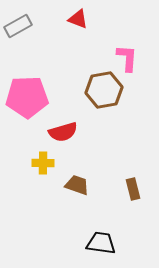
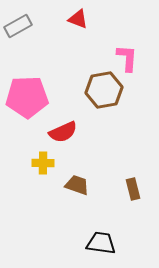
red semicircle: rotated 8 degrees counterclockwise
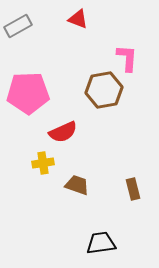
pink pentagon: moved 1 px right, 4 px up
yellow cross: rotated 10 degrees counterclockwise
black trapezoid: rotated 16 degrees counterclockwise
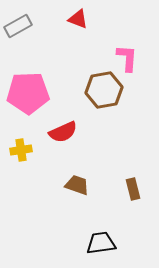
yellow cross: moved 22 px left, 13 px up
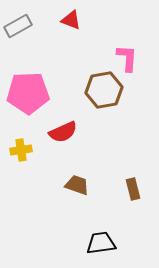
red triangle: moved 7 px left, 1 px down
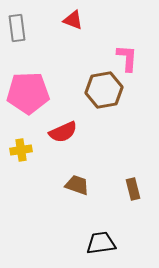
red triangle: moved 2 px right
gray rectangle: moved 1 px left, 2 px down; rotated 68 degrees counterclockwise
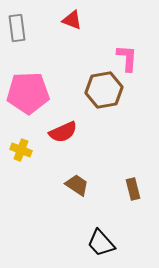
red triangle: moved 1 px left
yellow cross: rotated 30 degrees clockwise
brown trapezoid: rotated 15 degrees clockwise
black trapezoid: rotated 124 degrees counterclockwise
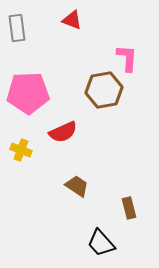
brown trapezoid: moved 1 px down
brown rectangle: moved 4 px left, 19 px down
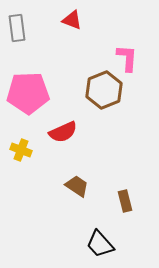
brown hexagon: rotated 12 degrees counterclockwise
brown rectangle: moved 4 px left, 7 px up
black trapezoid: moved 1 px left, 1 px down
